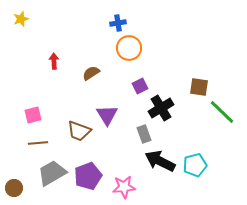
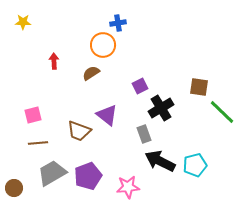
yellow star: moved 2 px right, 3 px down; rotated 21 degrees clockwise
orange circle: moved 26 px left, 3 px up
purple triangle: rotated 20 degrees counterclockwise
pink star: moved 4 px right
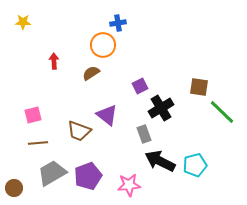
pink star: moved 1 px right, 2 px up
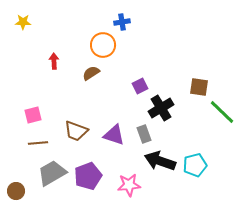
blue cross: moved 4 px right, 1 px up
purple triangle: moved 7 px right, 20 px down; rotated 20 degrees counterclockwise
brown trapezoid: moved 3 px left
black arrow: rotated 8 degrees counterclockwise
brown circle: moved 2 px right, 3 px down
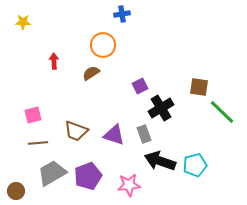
blue cross: moved 8 px up
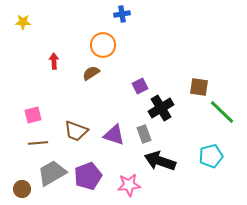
cyan pentagon: moved 16 px right, 9 px up
brown circle: moved 6 px right, 2 px up
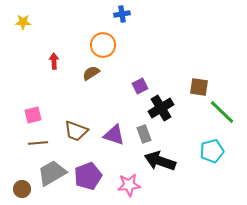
cyan pentagon: moved 1 px right, 5 px up
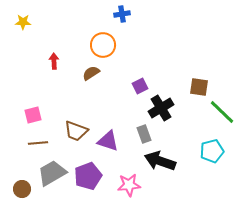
purple triangle: moved 6 px left, 6 px down
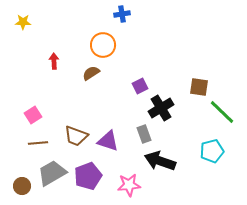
pink square: rotated 18 degrees counterclockwise
brown trapezoid: moved 5 px down
brown circle: moved 3 px up
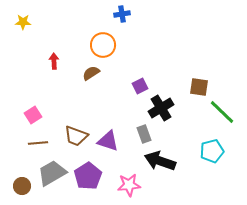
purple pentagon: rotated 12 degrees counterclockwise
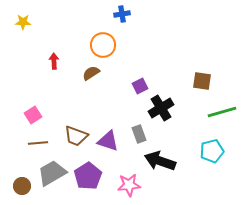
brown square: moved 3 px right, 6 px up
green line: rotated 60 degrees counterclockwise
gray rectangle: moved 5 px left
